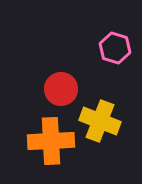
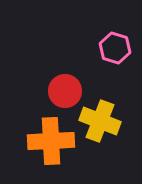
red circle: moved 4 px right, 2 px down
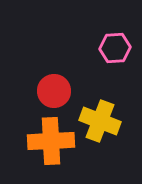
pink hexagon: rotated 20 degrees counterclockwise
red circle: moved 11 px left
